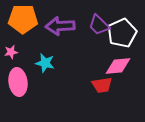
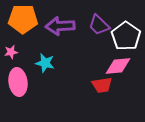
white pentagon: moved 4 px right, 3 px down; rotated 12 degrees counterclockwise
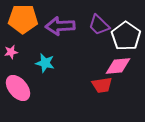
pink ellipse: moved 6 px down; rotated 32 degrees counterclockwise
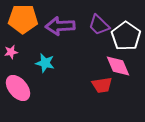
pink diamond: rotated 72 degrees clockwise
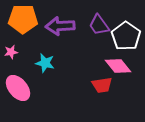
purple trapezoid: rotated 10 degrees clockwise
pink diamond: rotated 16 degrees counterclockwise
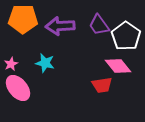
pink star: moved 12 px down; rotated 16 degrees counterclockwise
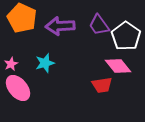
orange pentagon: moved 1 px left, 1 px up; rotated 24 degrees clockwise
cyan star: rotated 30 degrees counterclockwise
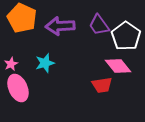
pink ellipse: rotated 16 degrees clockwise
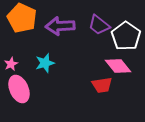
purple trapezoid: rotated 15 degrees counterclockwise
pink ellipse: moved 1 px right, 1 px down
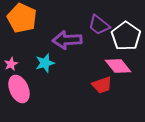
purple arrow: moved 7 px right, 14 px down
red trapezoid: rotated 10 degrees counterclockwise
